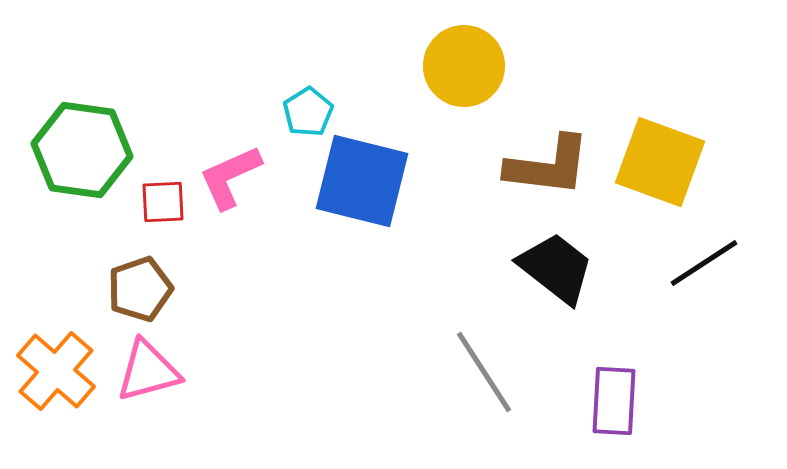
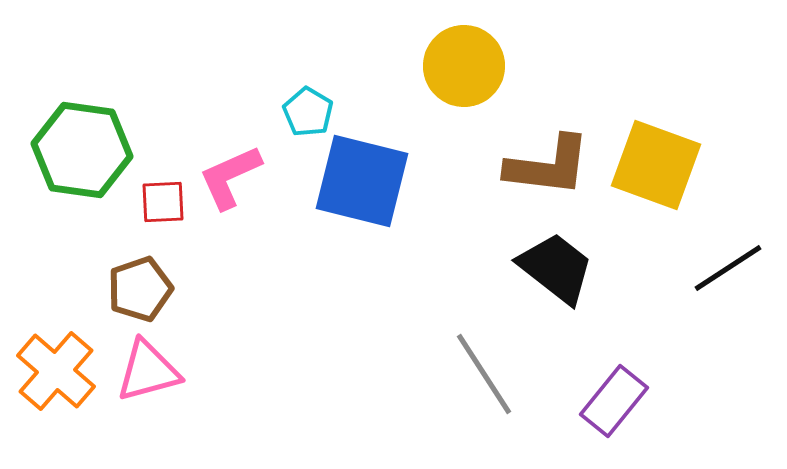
cyan pentagon: rotated 9 degrees counterclockwise
yellow square: moved 4 px left, 3 px down
black line: moved 24 px right, 5 px down
gray line: moved 2 px down
purple rectangle: rotated 36 degrees clockwise
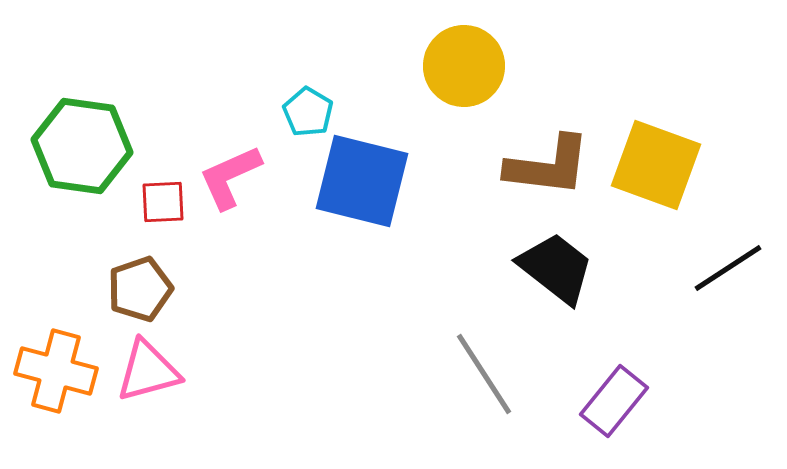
green hexagon: moved 4 px up
orange cross: rotated 26 degrees counterclockwise
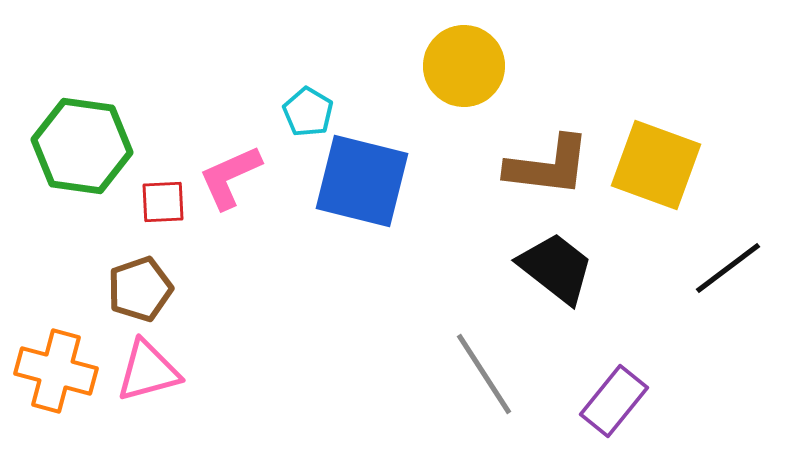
black line: rotated 4 degrees counterclockwise
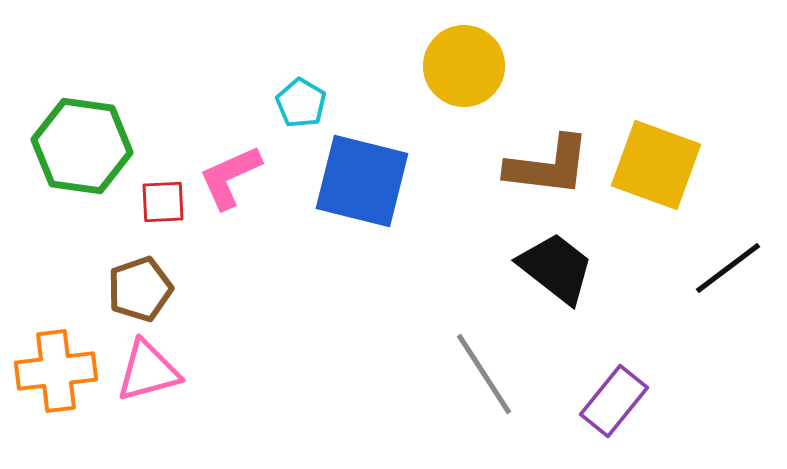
cyan pentagon: moved 7 px left, 9 px up
orange cross: rotated 22 degrees counterclockwise
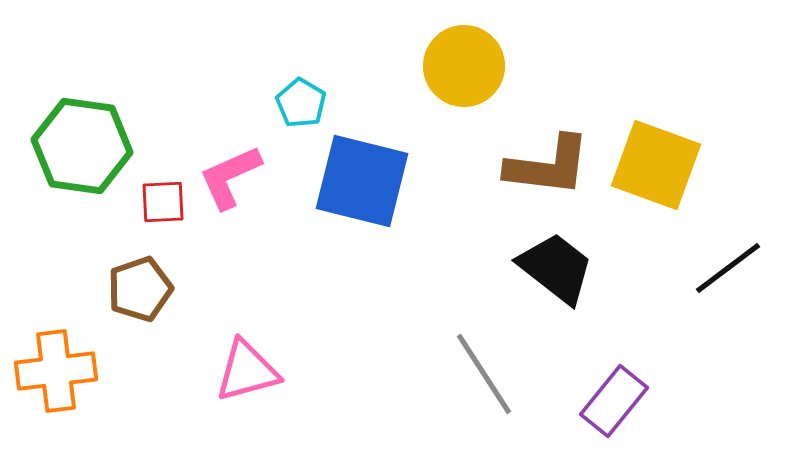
pink triangle: moved 99 px right
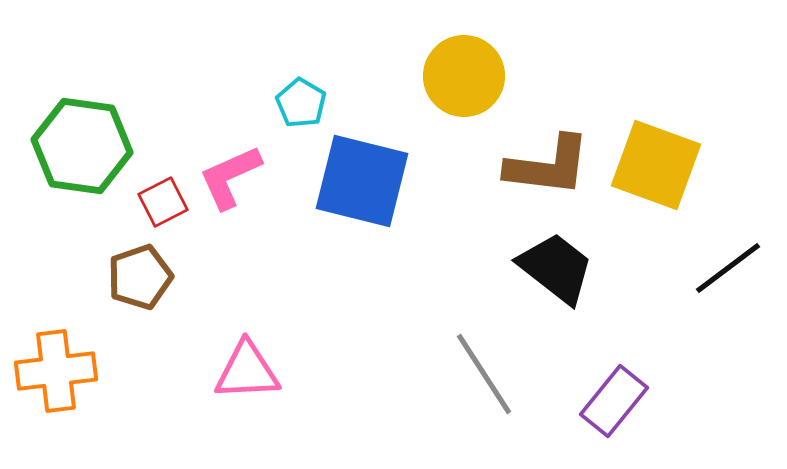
yellow circle: moved 10 px down
red square: rotated 24 degrees counterclockwise
brown pentagon: moved 12 px up
pink triangle: rotated 12 degrees clockwise
